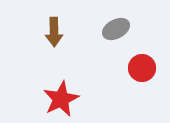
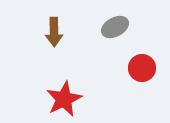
gray ellipse: moved 1 px left, 2 px up
red star: moved 3 px right
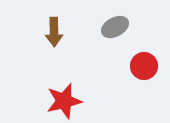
red circle: moved 2 px right, 2 px up
red star: moved 2 px down; rotated 12 degrees clockwise
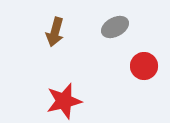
brown arrow: moved 1 px right; rotated 16 degrees clockwise
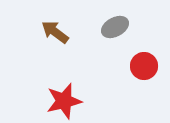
brown arrow: rotated 112 degrees clockwise
